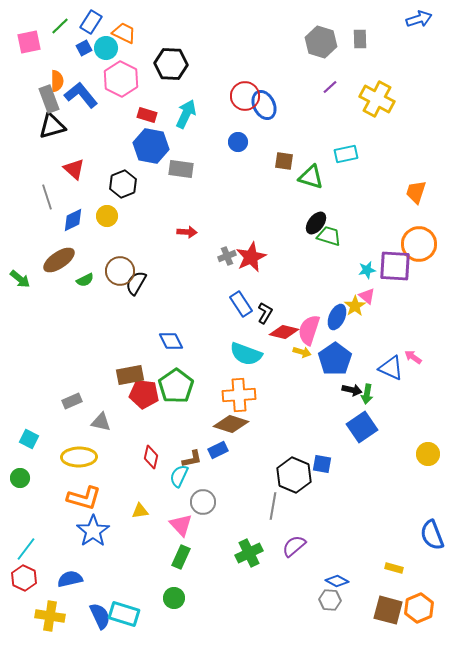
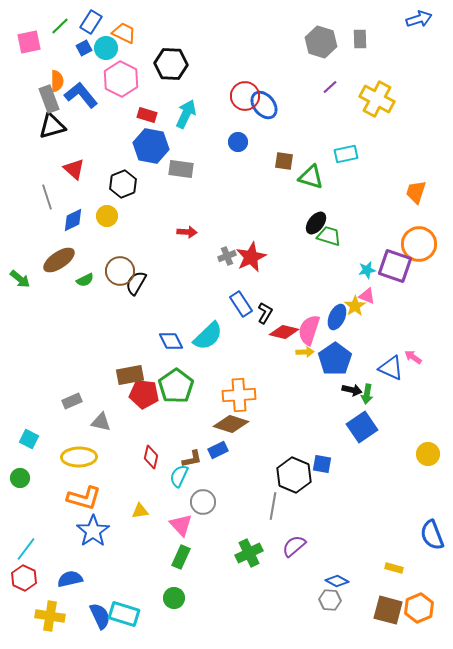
blue ellipse at (264, 105): rotated 12 degrees counterclockwise
purple square at (395, 266): rotated 16 degrees clockwise
pink triangle at (367, 296): rotated 18 degrees counterclockwise
yellow arrow at (302, 352): moved 3 px right; rotated 18 degrees counterclockwise
cyan semicircle at (246, 354): moved 38 px left, 18 px up; rotated 64 degrees counterclockwise
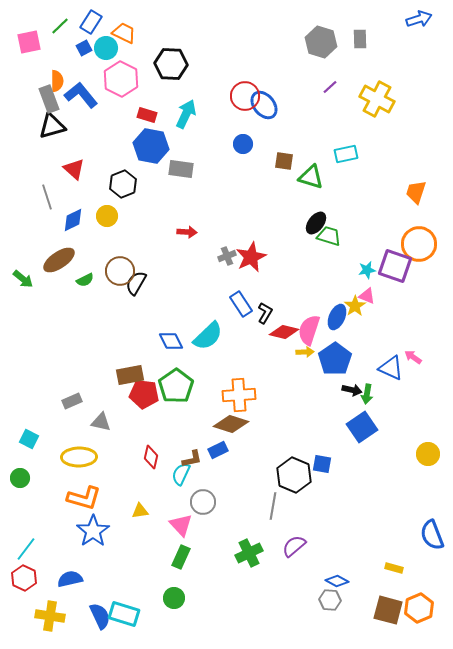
blue circle at (238, 142): moved 5 px right, 2 px down
green arrow at (20, 279): moved 3 px right
cyan semicircle at (179, 476): moved 2 px right, 2 px up
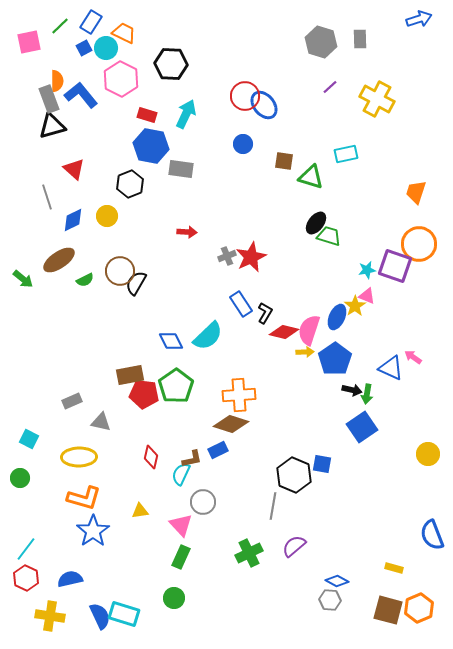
black hexagon at (123, 184): moved 7 px right
red hexagon at (24, 578): moved 2 px right
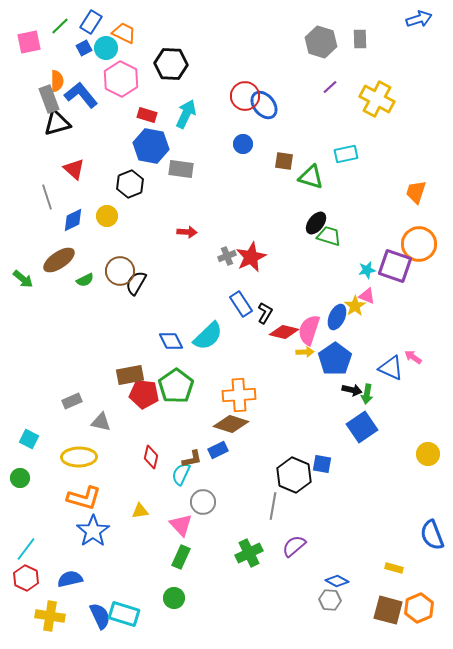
black triangle at (52, 126): moved 5 px right, 3 px up
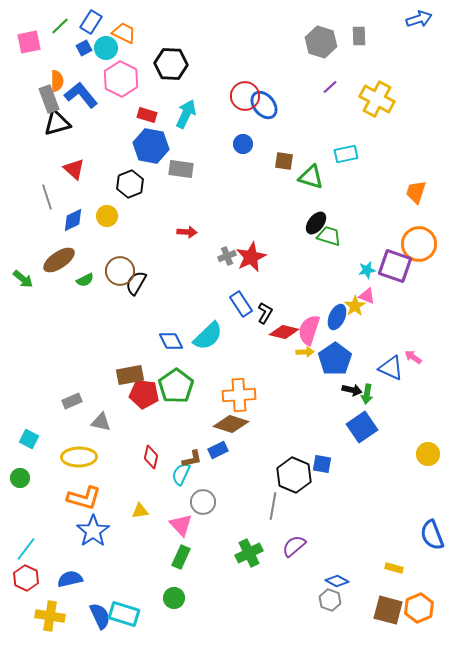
gray rectangle at (360, 39): moved 1 px left, 3 px up
gray hexagon at (330, 600): rotated 15 degrees clockwise
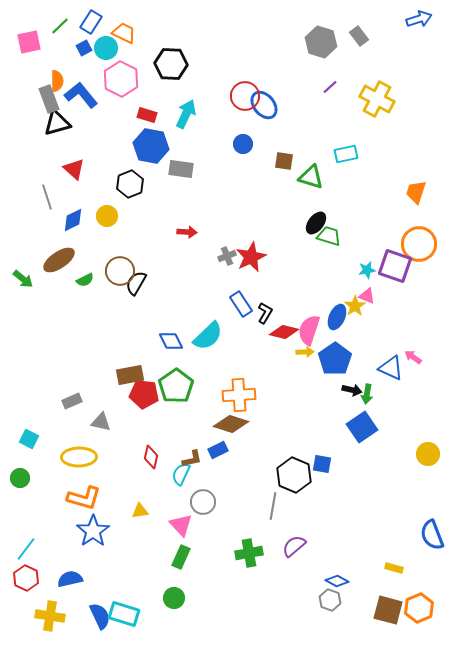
gray rectangle at (359, 36): rotated 36 degrees counterclockwise
green cross at (249, 553): rotated 16 degrees clockwise
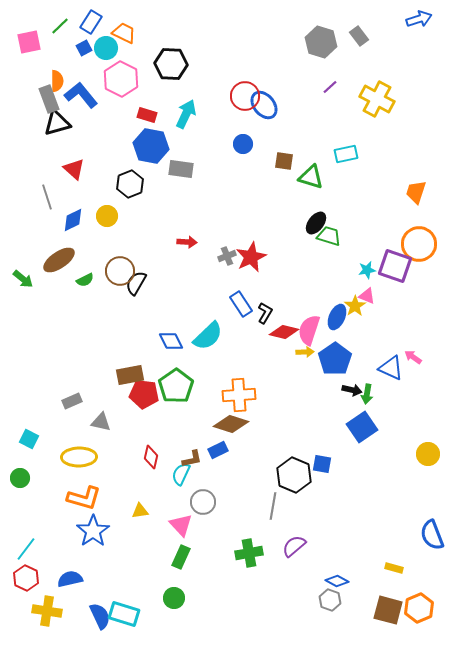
red arrow at (187, 232): moved 10 px down
yellow cross at (50, 616): moved 3 px left, 5 px up
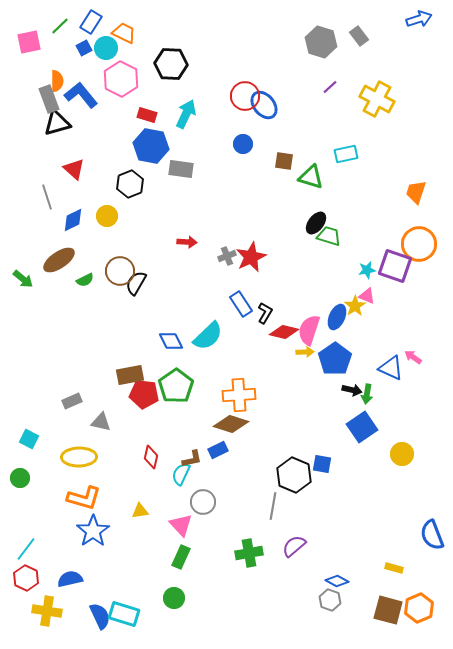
yellow circle at (428, 454): moved 26 px left
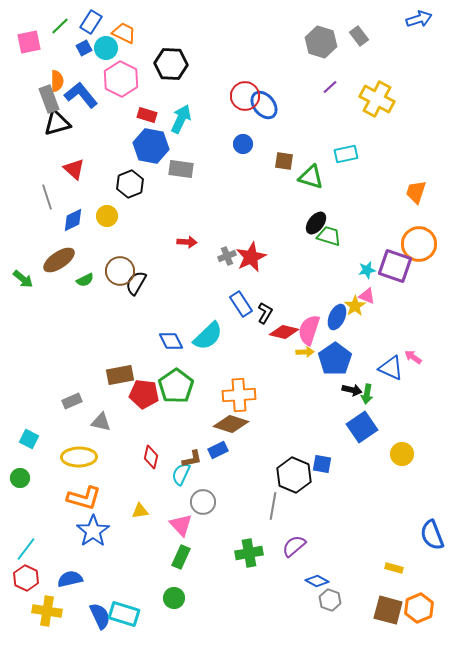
cyan arrow at (186, 114): moved 5 px left, 5 px down
brown rectangle at (130, 375): moved 10 px left
blue diamond at (337, 581): moved 20 px left
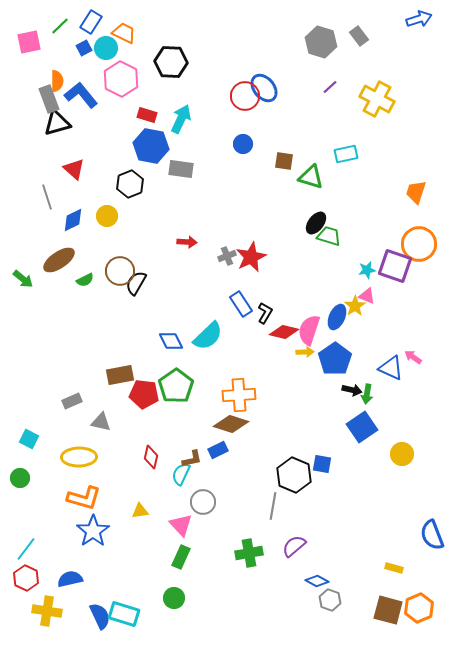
black hexagon at (171, 64): moved 2 px up
blue ellipse at (264, 105): moved 17 px up
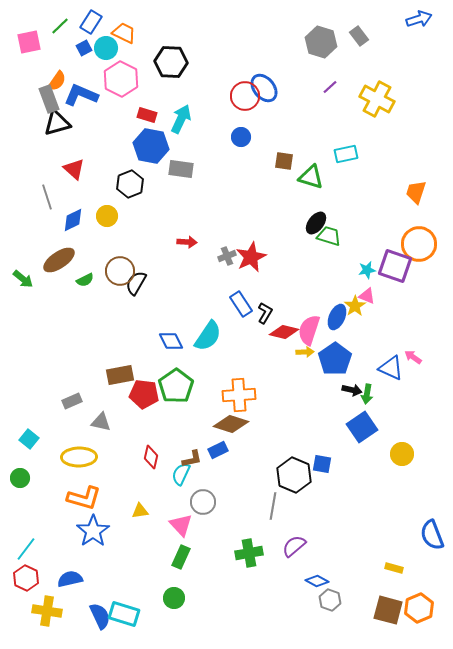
orange semicircle at (57, 81): rotated 35 degrees clockwise
blue L-shape at (81, 95): rotated 28 degrees counterclockwise
blue circle at (243, 144): moved 2 px left, 7 px up
cyan semicircle at (208, 336): rotated 12 degrees counterclockwise
cyan square at (29, 439): rotated 12 degrees clockwise
